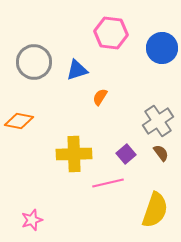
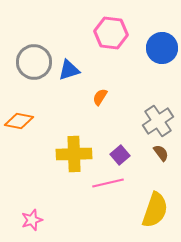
blue triangle: moved 8 px left
purple square: moved 6 px left, 1 px down
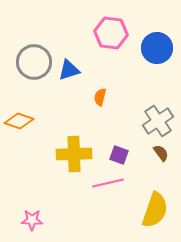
blue circle: moved 5 px left
orange semicircle: rotated 18 degrees counterclockwise
orange diamond: rotated 8 degrees clockwise
purple square: moved 1 px left; rotated 30 degrees counterclockwise
pink star: rotated 20 degrees clockwise
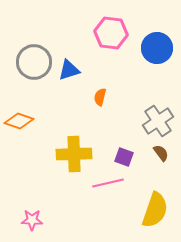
purple square: moved 5 px right, 2 px down
